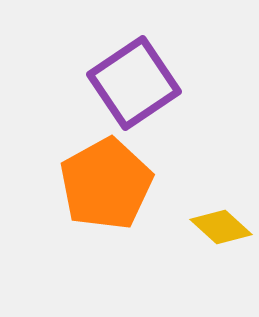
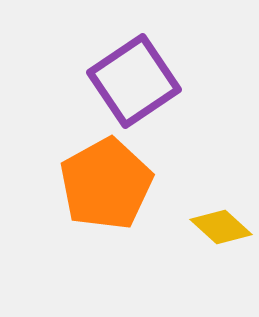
purple square: moved 2 px up
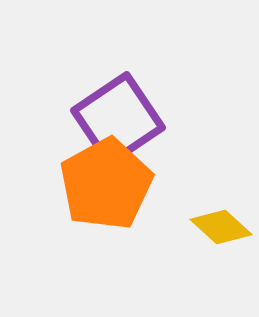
purple square: moved 16 px left, 38 px down
